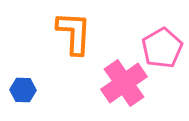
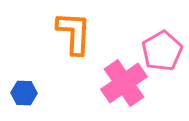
pink pentagon: moved 3 px down
blue hexagon: moved 1 px right, 3 px down
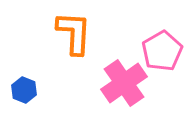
blue hexagon: moved 3 px up; rotated 20 degrees clockwise
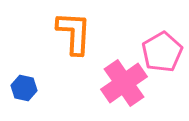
pink pentagon: moved 1 px down
blue hexagon: moved 2 px up; rotated 10 degrees counterclockwise
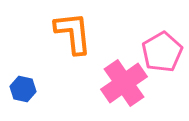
orange L-shape: moved 1 px left; rotated 9 degrees counterclockwise
blue hexagon: moved 1 px left, 1 px down
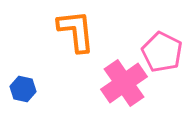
orange L-shape: moved 3 px right, 2 px up
pink pentagon: rotated 15 degrees counterclockwise
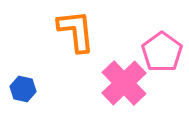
pink pentagon: rotated 9 degrees clockwise
pink cross: rotated 9 degrees counterclockwise
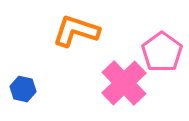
orange L-shape: rotated 66 degrees counterclockwise
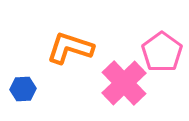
orange L-shape: moved 6 px left, 17 px down
blue hexagon: rotated 15 degrees counterclockwise
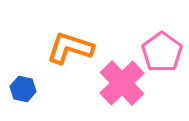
pink cross: moved 2 px left
blue hexagon: rotated 15 degrees clockwise
